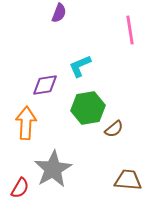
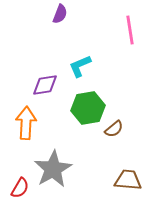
purple semicircle: moved 1 px right, 1 px down
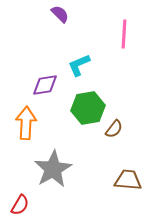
purple semicircle: rotated 66 degrees counterclockwise
pink line: moved 6 px left, 4 px down; rotated 12 degrees clockwise
cyan L-shape: moved 1 px left, 1 px up
brown semicircle: rotated 12 degrees counterclockwise
red semicircle: moved 17 px down
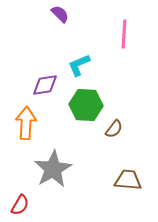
green hexagon: moved 2 px left, 3 px up; rotated 12 degrees clockwise
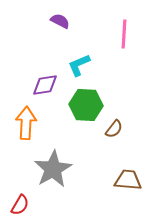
purple semicircle: moved 7 px down; rotated 18 degrees counterclockwise
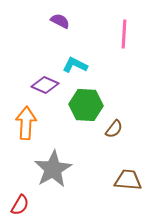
cyan L-shape: moved 4 px left; rotated 50 degrees clockwise
purple diamond: rotated 32 degrees clockwise
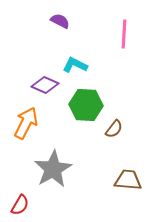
orange arrow: rotated 24 degrees clockwise
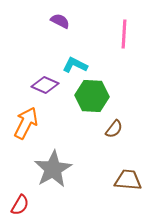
green hexagon: moved 6 px right, 9 px up
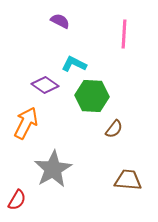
cyan L-shape: moved 1 px left, 1 px up
purple diamond: rotated 12 degrees clockwise
red semicircle: moved 3 px left, 5 px up
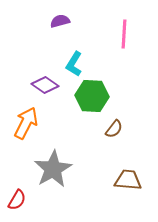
purple semicircle: rotated 42 degrees counterclockwise
cyan L-shape: rotated 85 degrees counterclockwise
